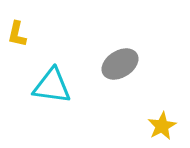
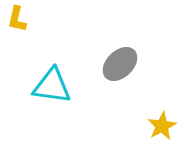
yellow L-shape: moved 15 px up
gray ellipse: rotated 12 degrees counterclockwise
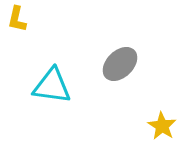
yellow star: rotated 12 degrees counterclockwise
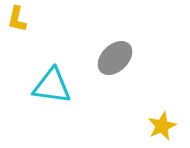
gray ellipse: moved 5 px left, 6 px up
yellow star: rotated 16 degrees clockwise
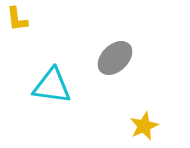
yellow L-shape: rotated 20 degrees counterclockwise
yellow star: moved 18 px left
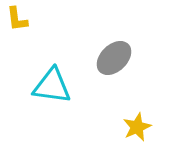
gray ellipse: moved 1 px left
yellow star: moved 7 px left, 1 px down
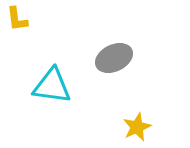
gray ellipse: rotated 18 degrees clockwise
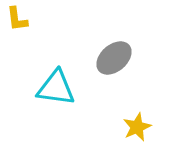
gray ellipse: rotated 15 degrees counterclockwise
cyan triangle: moved 4 px right, 2 px down
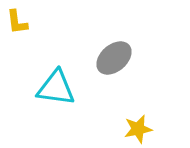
yellow L-shape: moved 3 px down
yellow star: moved 1 px right, 2 px down; rotated 12 degrees clockwise
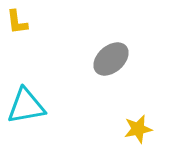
gray ellipse: moved 3 px left, 1 px down
cyan triangle: moved 30 px left, 18 px down; rotated 18 degrees counterclockwise
